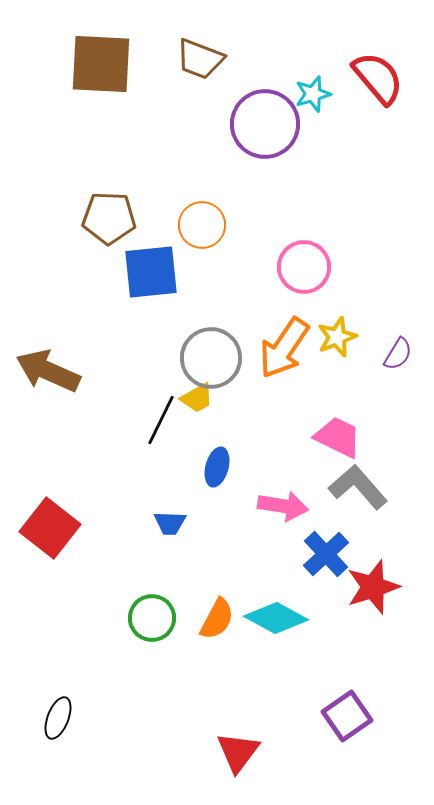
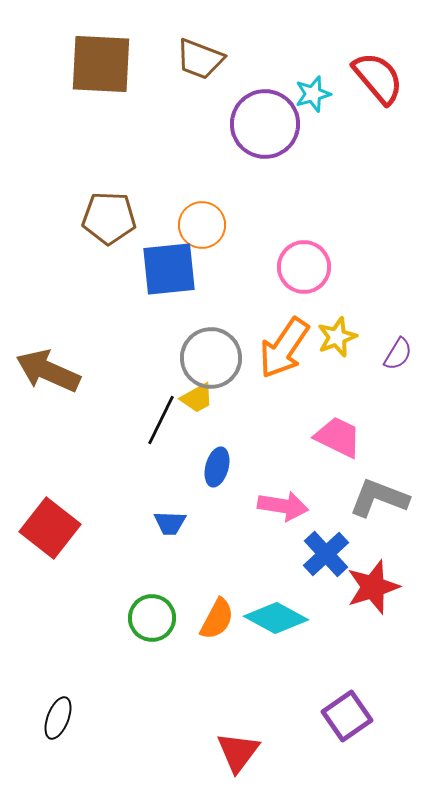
blue square: moved 18 px right, 3 px up
gray L-shape: moved 21 px right, 11 px down; rotated 28 degrees counterclockwise
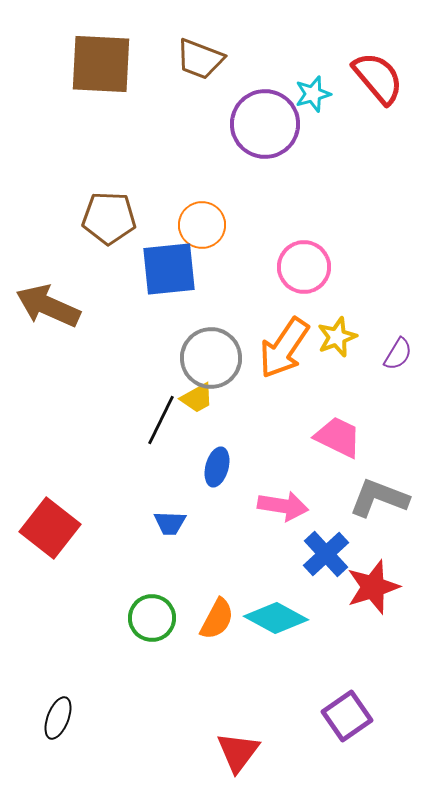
brown arrow: moved 65 px up
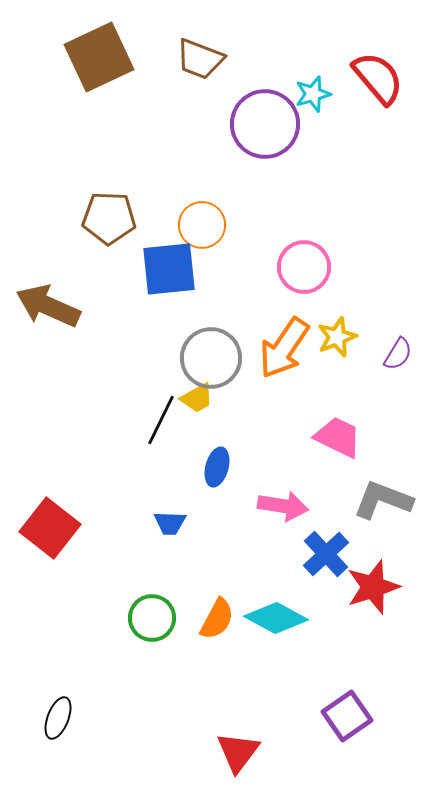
brown square: moved 2 px left, 7 px up; rotated 28 degrees counterclockwise
gray L-shape: moved 4 px right, 2 px down
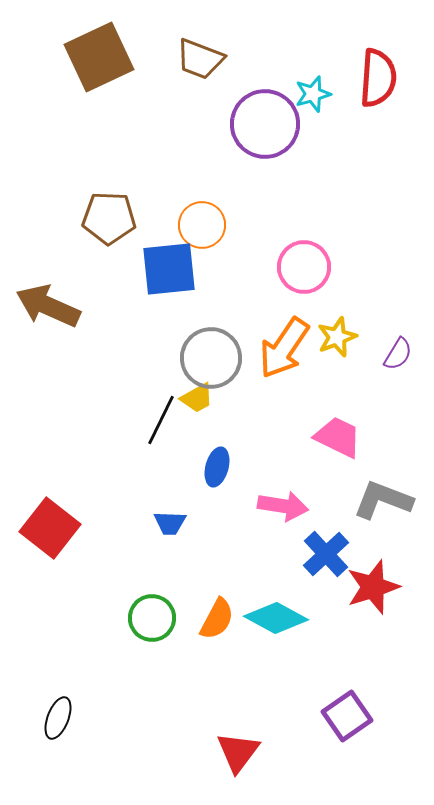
red semicircle: rotated 44 degrees clockwise
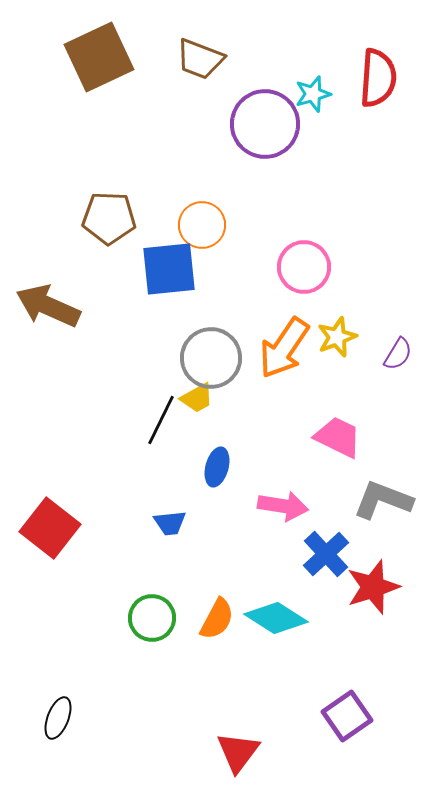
blue trapezoid: rotated 8 degrees counterclockwise
cyan diamond: rotated 4 degrees clockwise
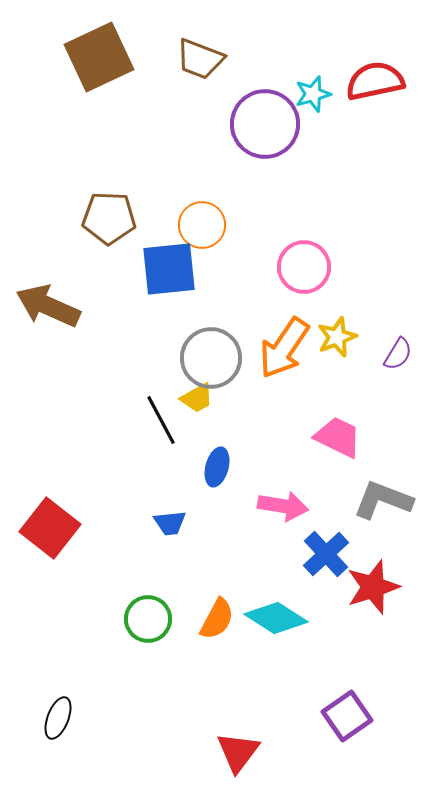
red semicircle: moved 3 px left, 3 px down; rotated 106 degrees counterclockwise
black line: rotated 54 degrees counterclockwise
green circle: moved 4 px left, 1 px down
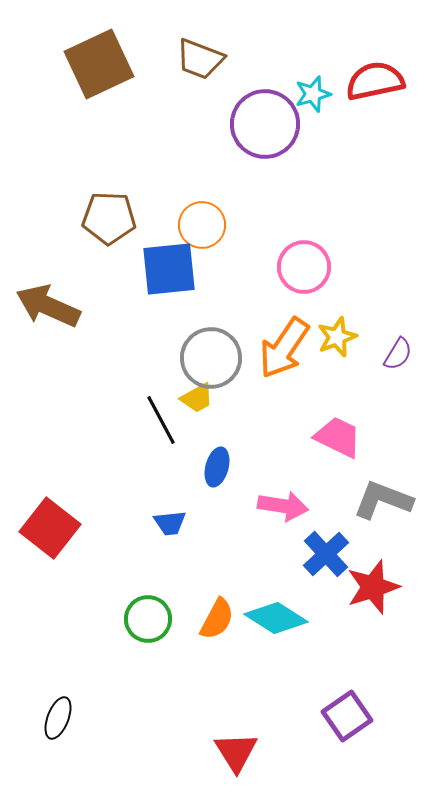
brown square: moved 7 px down
red triangle: moved 2 px left; rotated 9 degrees counterclockwise
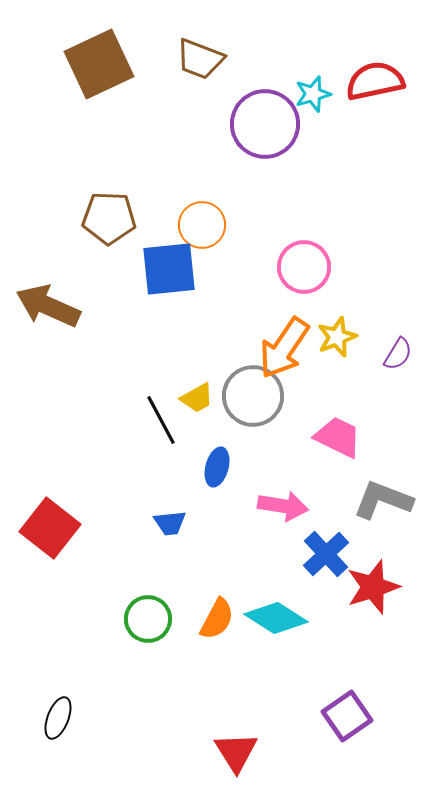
gray circle: moved 42 px right, 38 px down
